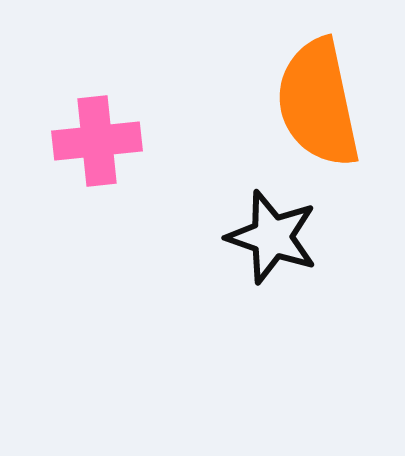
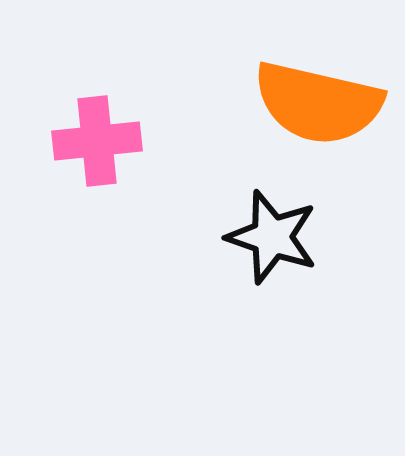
orange semicircle: rotated 65 degrees counterclockwise
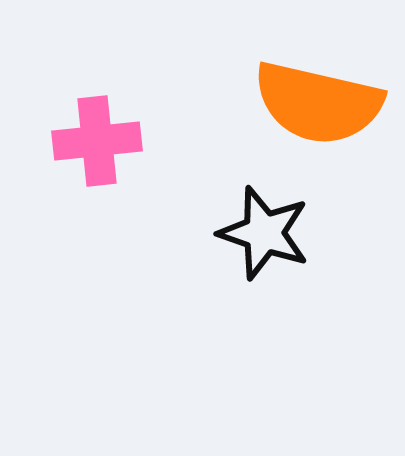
black star: moved 8 px left, 4 px up
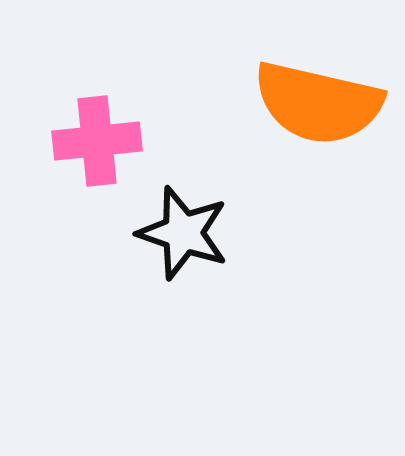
black star: moved 81 px left
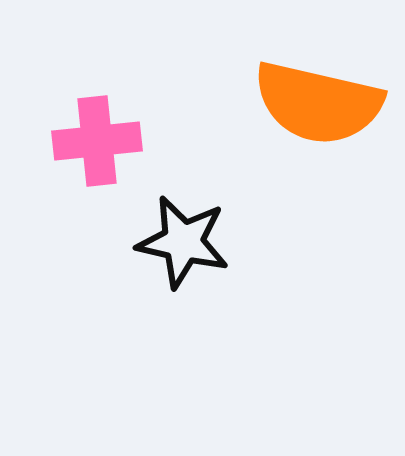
black star: moved 9 px down; rotated 6 degrees counterclockwise
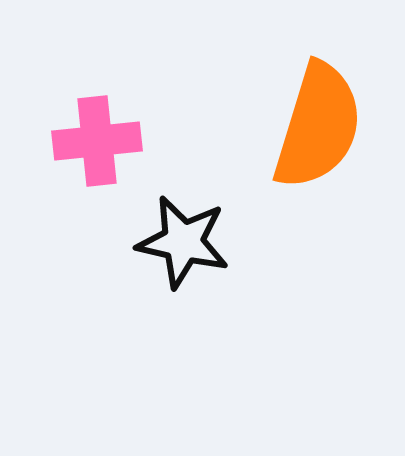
orange semicircle: moved 23 px down; rotated 86 degrees counterclockwise
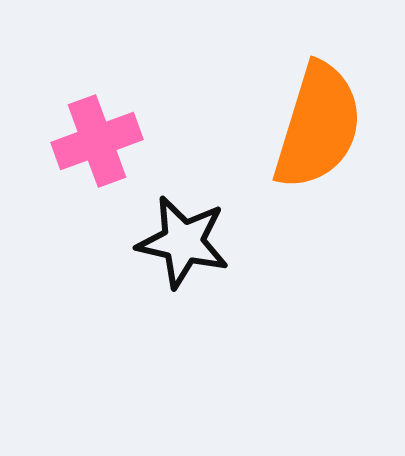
pink cross: rotated 14 degrees counterclockwise
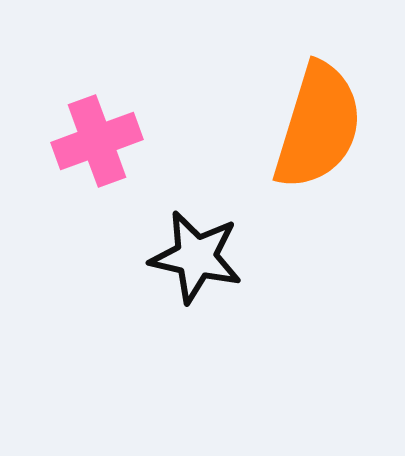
black star: moved 13 px right, 15 px down
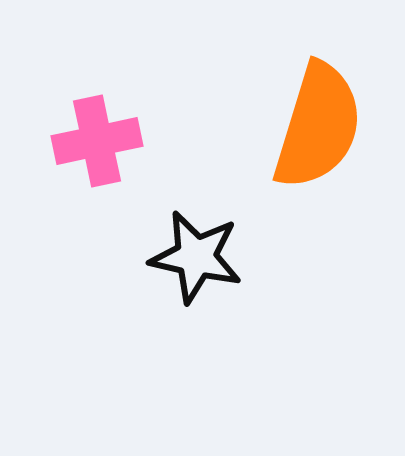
pink cross: rotated 8 degrees clockwise
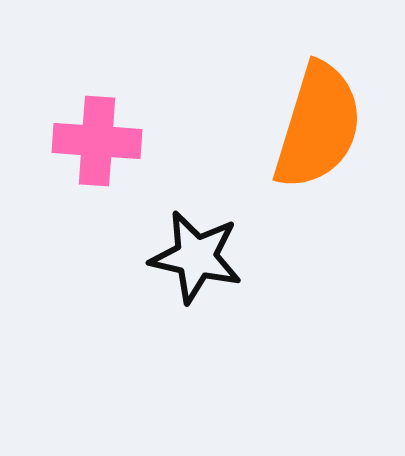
pink cross: rotated 16 degrees clockwise
